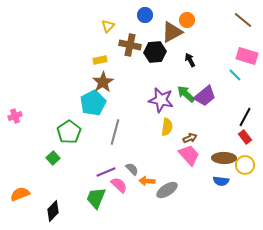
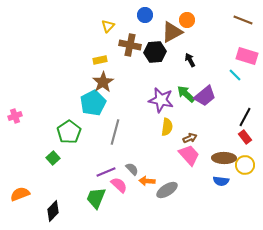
brown line: rotated 18 degrees counterclockwise
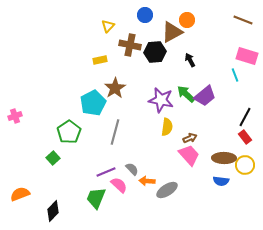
cyan line: rotated 24 degrees clockwise
brown star: moved 12 px right, 6 px down
